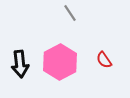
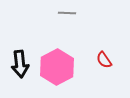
gray line: moved 3 px left; rotated 54 degrees counterclockwise
pink hexagon: moved 3 px left, 5 px down
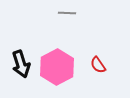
red semicircle: moved 6 px left, 5 px down
black arrow: moved 1 px right; rotated 12 degrees counterclockwise
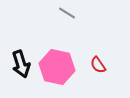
gray line: rotated 30 degrees clockwise
pink hexagon: rotated 20 degrees counterclockwise
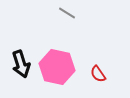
red semicircle: moved 9 px down
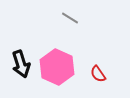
gray line: moved 3 px right, 5 px down
pink hexagon: rotated 12 degrees clockwise
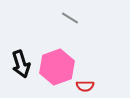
pink hexagon: rotated 16 degrees clockwise
red semicircle: moved 13 px left, 12 px down; rotated 54 degrees counterclockwise
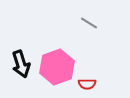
gray line: moved 19 px right, 5 px down
red semicircle: moved 2 px right, 2 px up
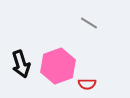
pink hexagon: moved 1 px right, 1 px up
